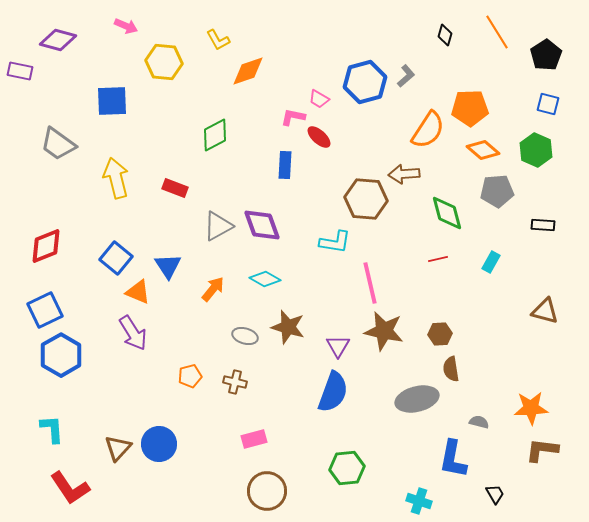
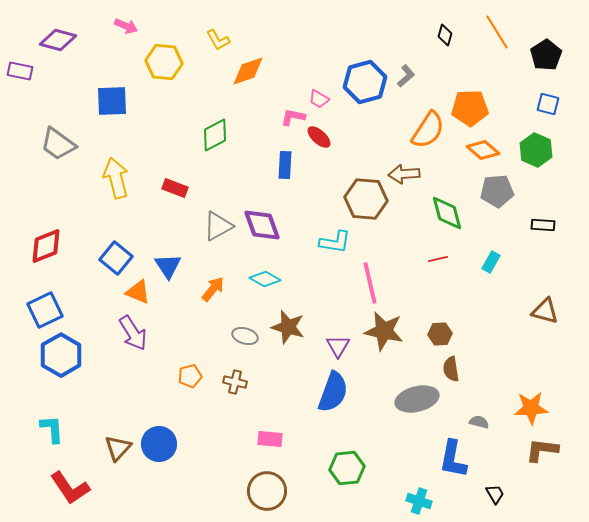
pink rectangle at (254, 439): moved 16 px right; rotated 20 degrees clockwise
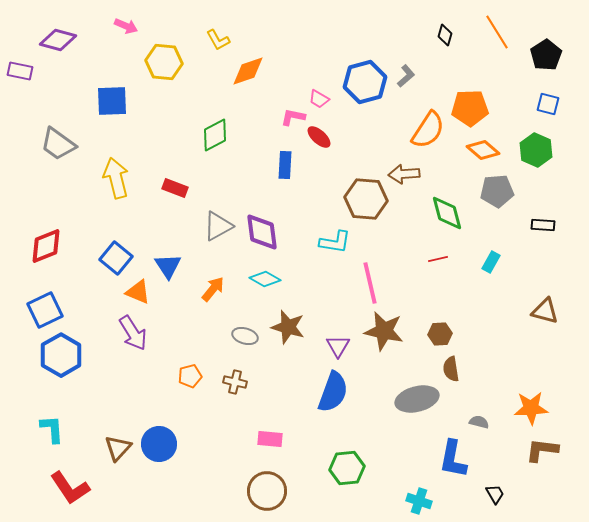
purple diamond at (262, 225): moved 7 px down; rotated 12 degrees clockwise
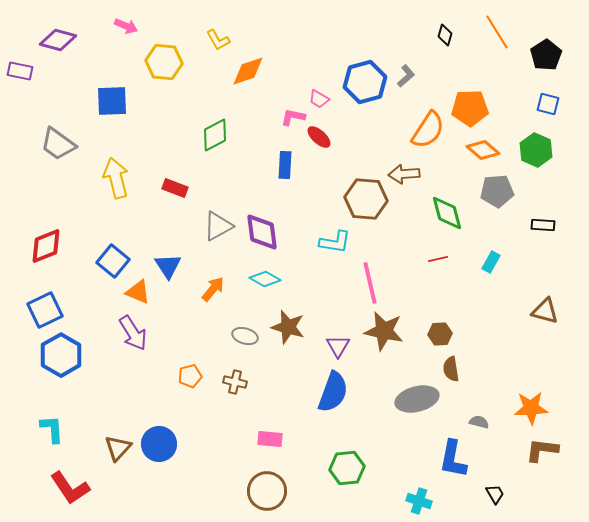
blue square at (116, 258): moved 3 px left, 3 px down
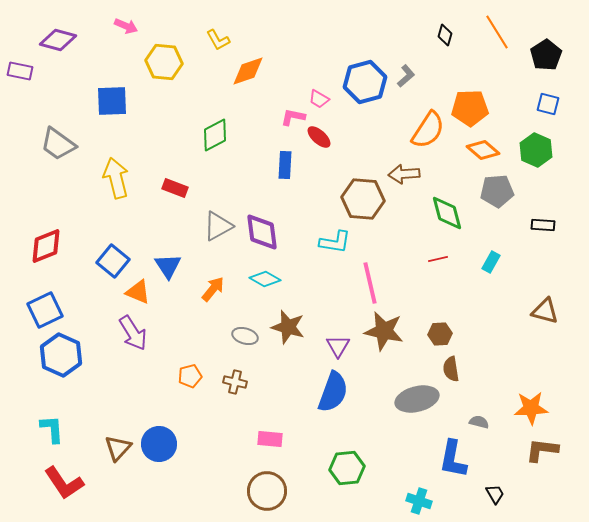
brown hexagon at (366, 199): moved 3 px left
blue hexagon at (61, 355): rotated 6 degrees counterclockwise
red L-shape at (70, 488): moved 6 px left, 5 px up
